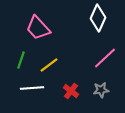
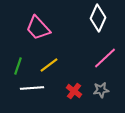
green line: moved 3 px left, 6 px down
red cross: moved 3 px right
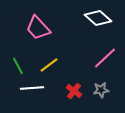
white diamond: rotated 72 degrees counterclockwise
green line: rotated 48 degrees counterclockwise
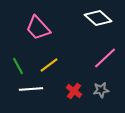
white line: moved 1 px left, 1 px down
